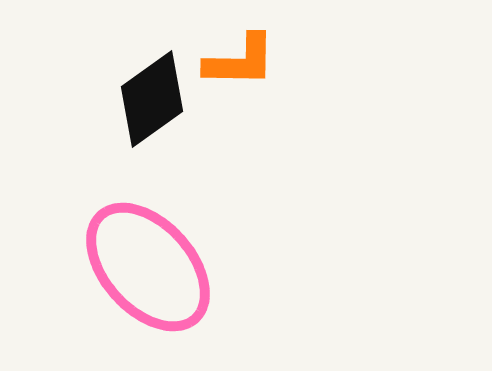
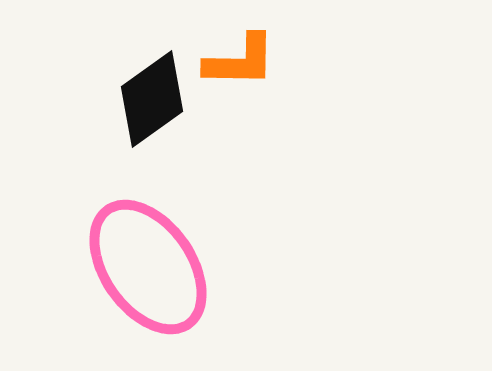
pink ellipse: rotated 7 degrees clockwise
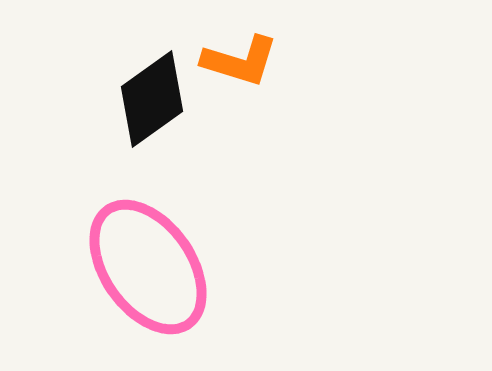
orange L-shape: rotated 16 degrees clockwise
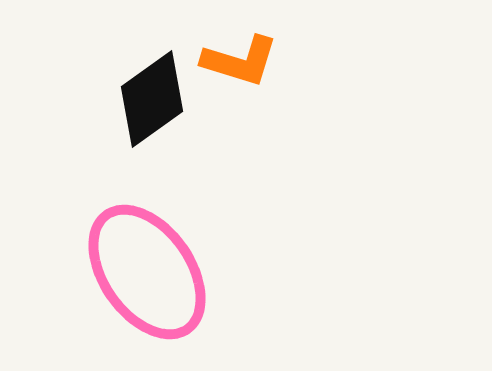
pink ellipse: moved 1 px left, 5 px down
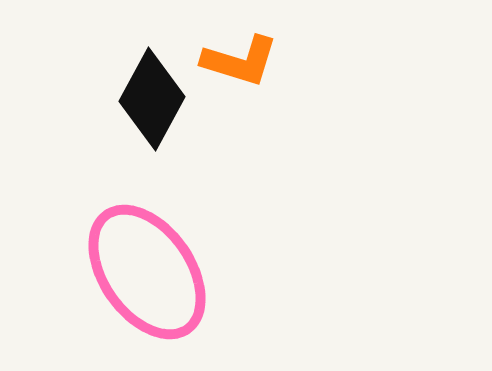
black diamond: rotated 26 degrees counterclockwise
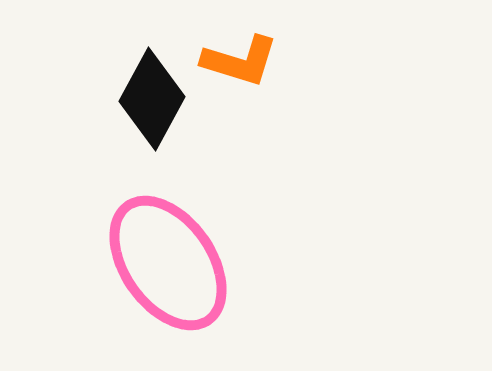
pink ellipse: moved 21 px right, 9 px up
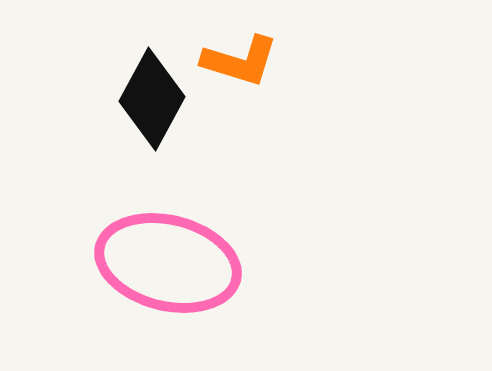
pink ellipse: rotated 41 degrees counterclockwise
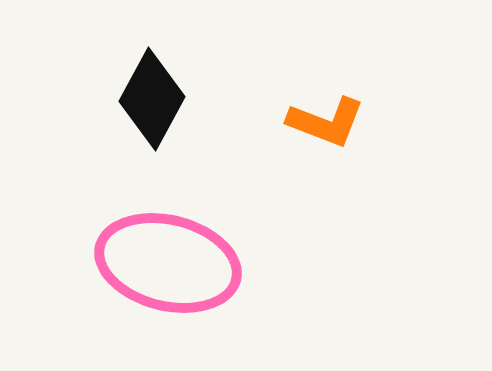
orange L-shape: moved 86 px right, 61 px down; rotated 4 degrees clockwise
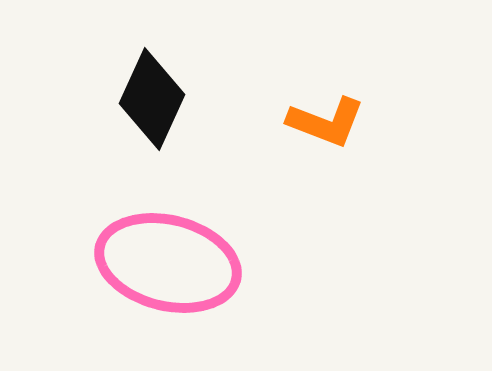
black diamond: rotated 4 degrees counterclockwise
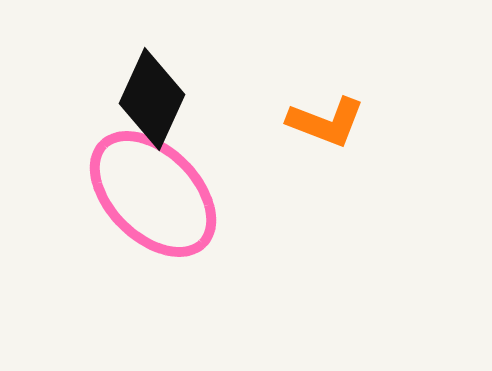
pink ellipse: moved 15 px left, 69 px up; rotated 31 degrees clockwise
